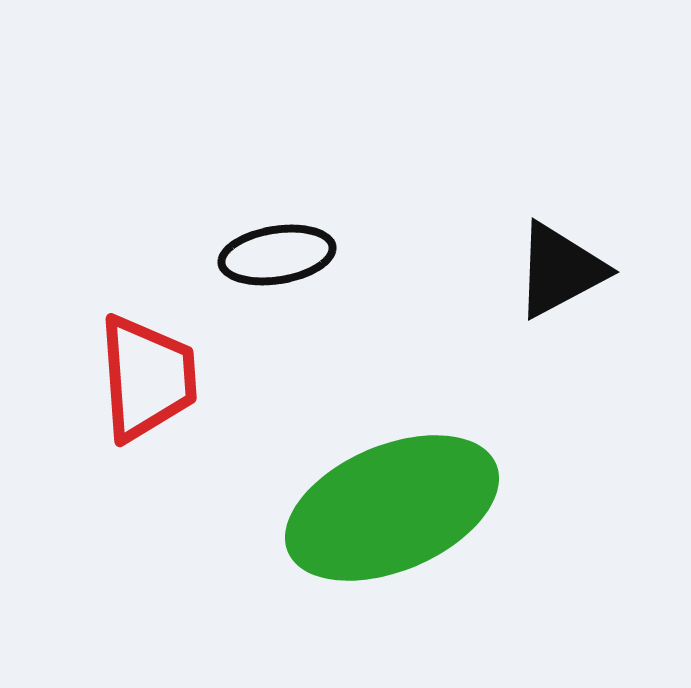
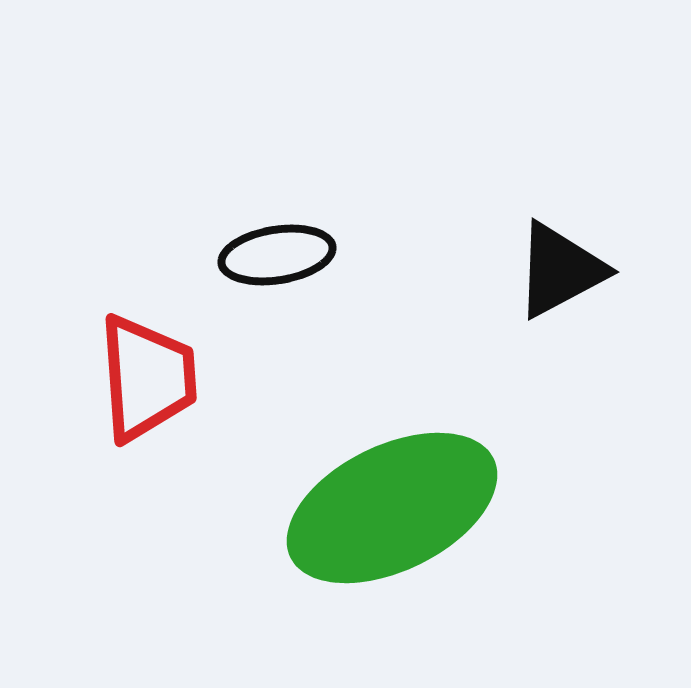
green ellipse: rotated 3 degrees counterclockwise
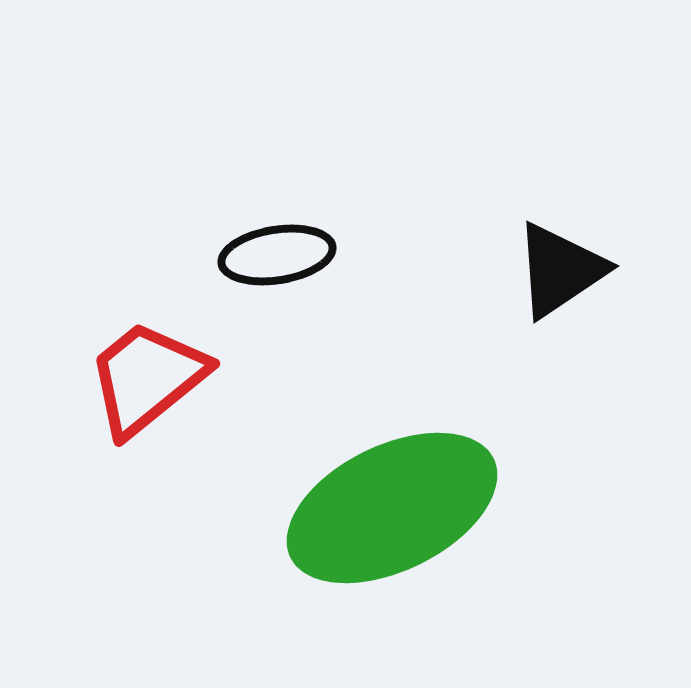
black triangle: rotated 6 degrees counterclockwise
red trapezoid: rotated 125 degrees counterclockwise
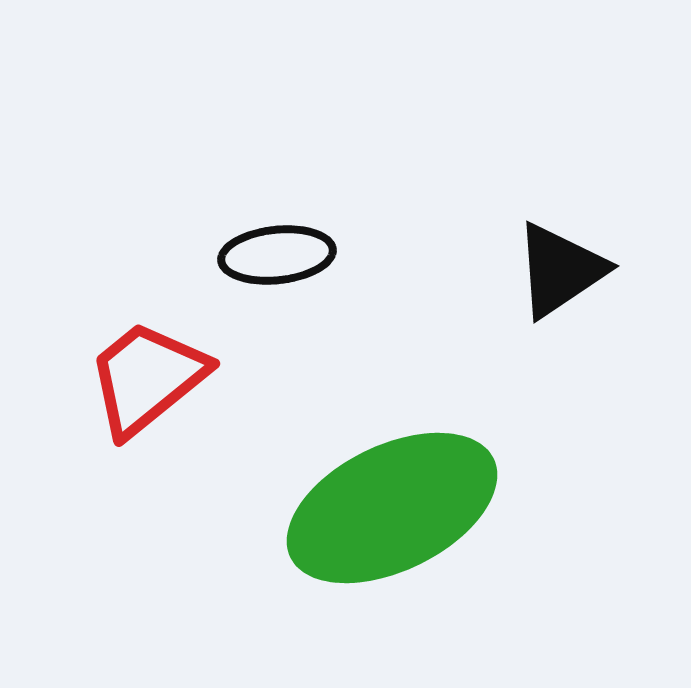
black ellipse: rotated 3 degrees clockwise
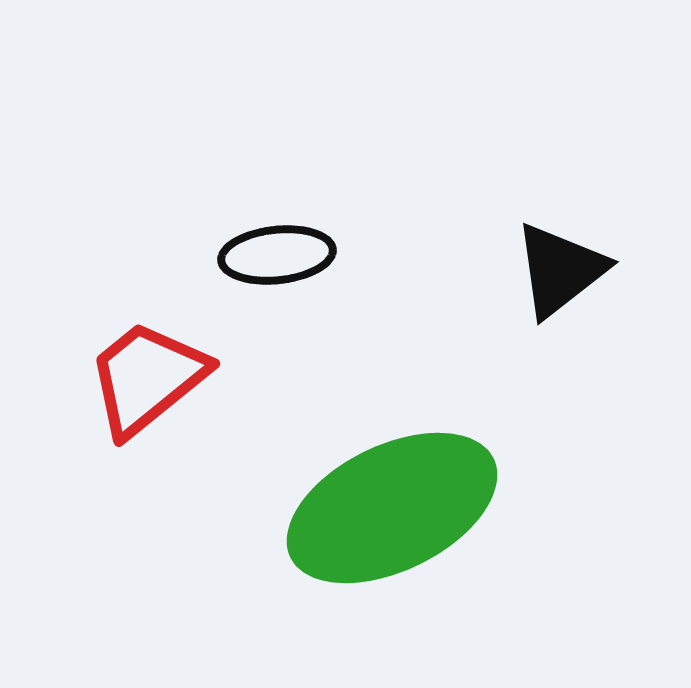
black triangle: rotated 4 degrees counterclockwise
